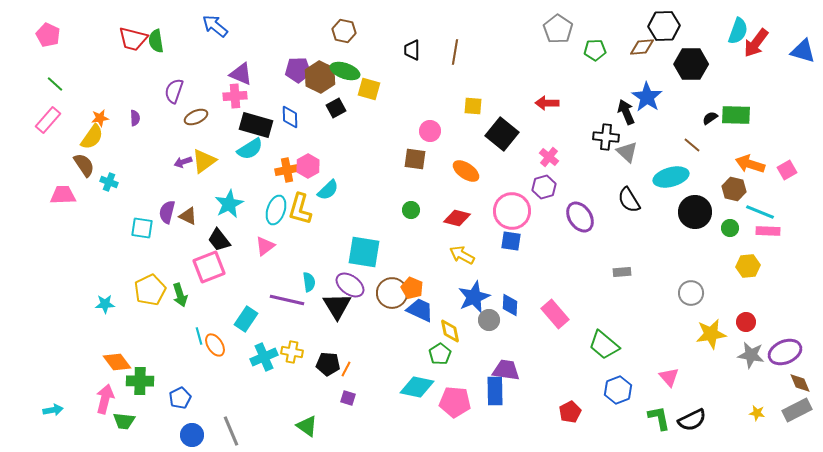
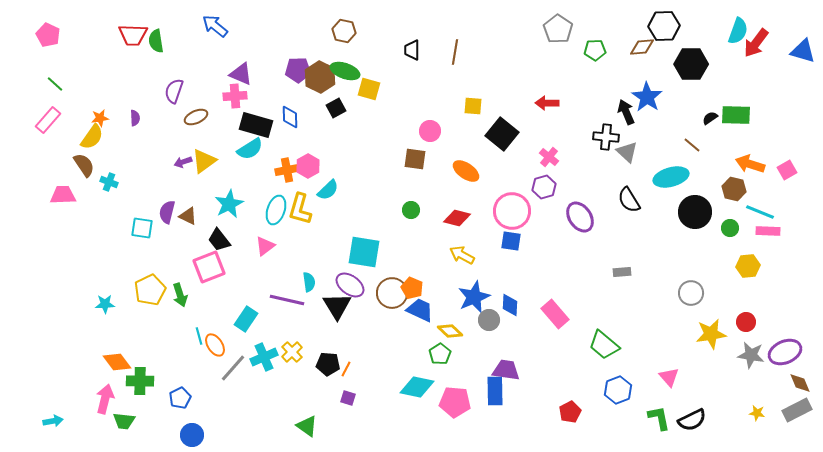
red trapezoid at (133, 39): moved 4 px up; rotated 12 degrees counterclockwise
yellow diamond at (450, 331): rotated 35 degrees counterclockwise
yellow cross at (292, 352): rotated 35 degrees clockwise
cyan arrow at (53, 410): moved 11 px down
gray line at (231, 431): moved 2 px right, 63 px up; rotated 64 degrees clockwise
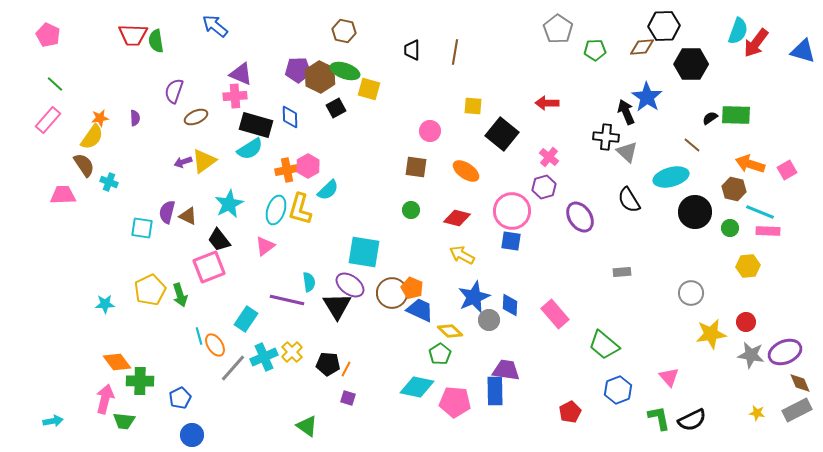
brown square at (415, 159): moved 1 px right, 8 px down
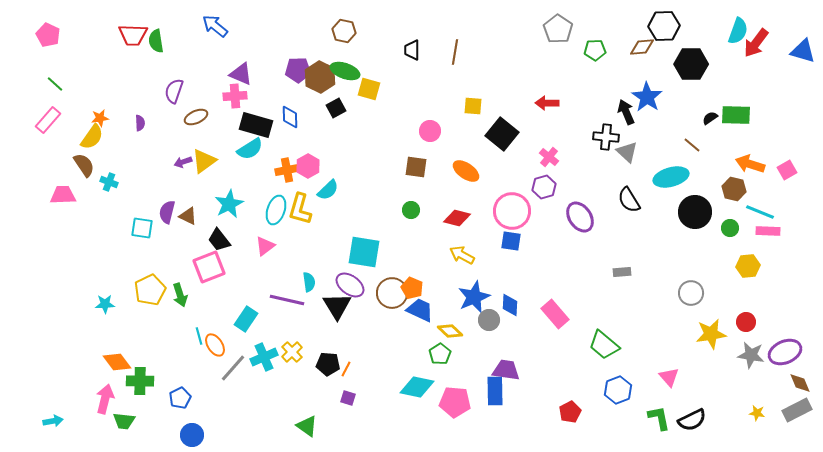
purple semicircle at (135, 118): moved 5 px right, 5 px down
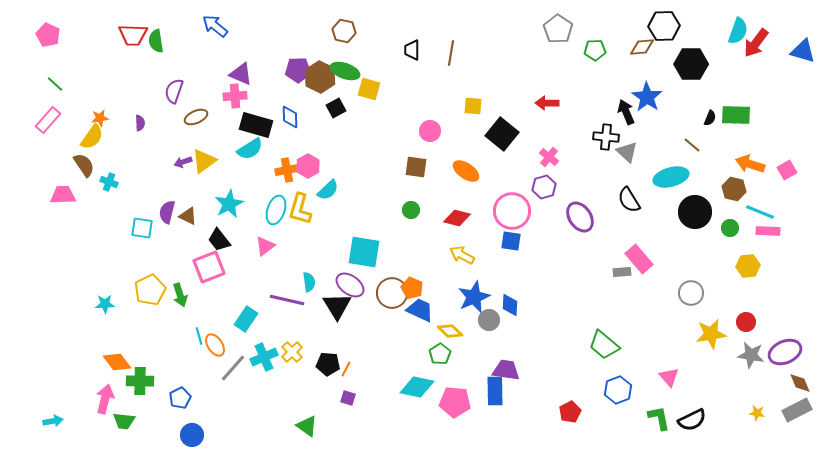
brown line at (455, 52): moved 4 px left, 1 px down
black semicircle at (710, 118): rotated 147 degrees clockwise
pink rectangle at (555, 314): moved 84 px right, 55 px up
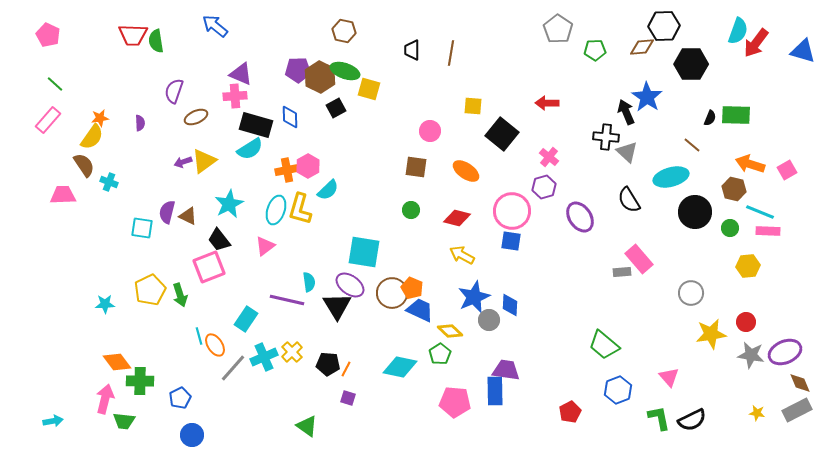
cyan diamond at (417, 387): moved 17 px left, 20 px up
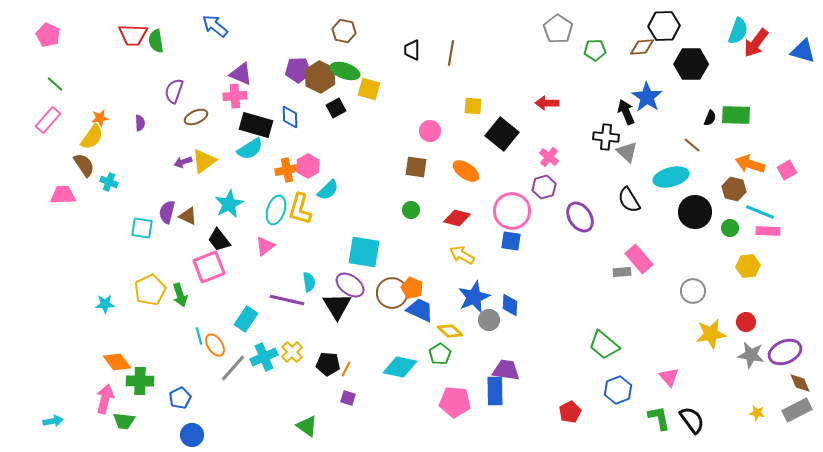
gray circle at (691, 293): moved 2 px right, 2 px up
black semicircle at (692, 420): rotated 100 degrees counterclockwise
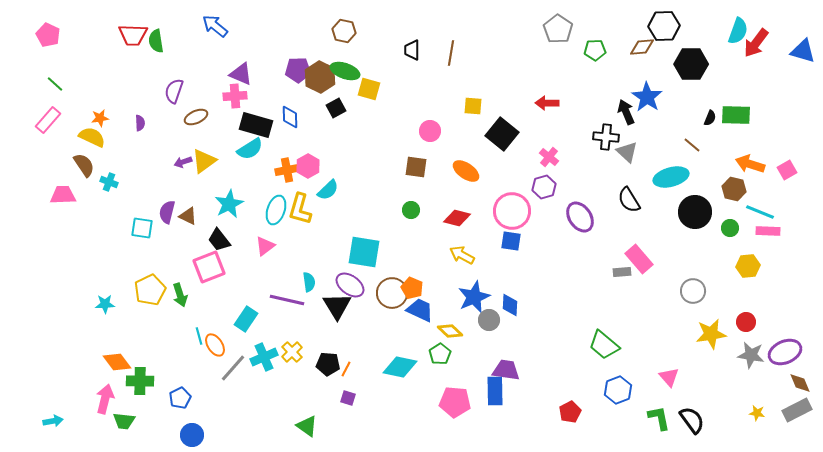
yellow semicircle at (92, 137): rotated 100 degrees counterclockwise
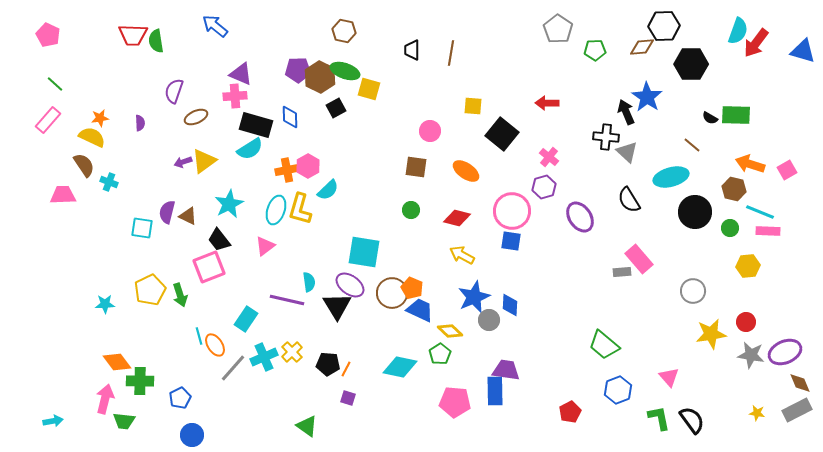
black semicircle at (710, 118): rotated 98 degrees clockwise
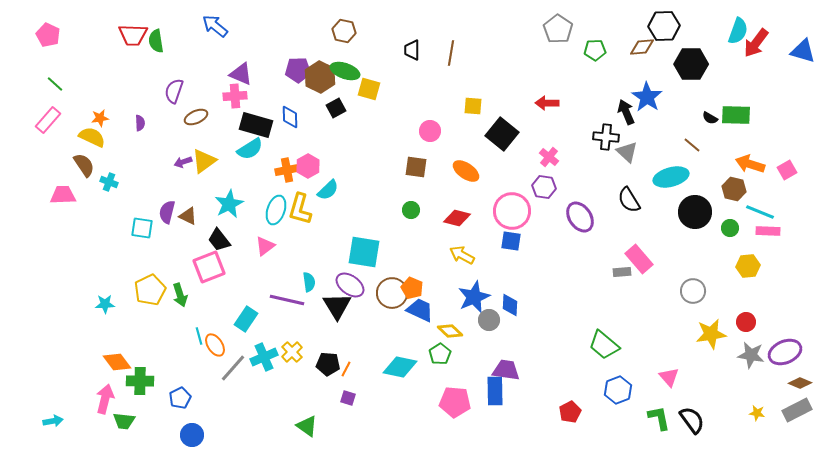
purple hexagon at (544, 187): rotated 25 degrees clockwise
brown diamond at (800, 383): rotated 45 degrees counterclockwise
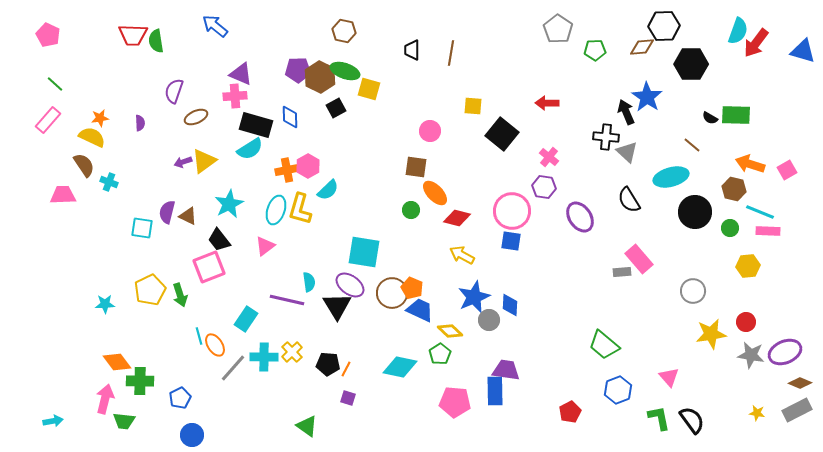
orange ellipse at (466, 171): moved 31 px left, 22 px down; rotated 12 degrees clockwise
cyan cross at (264, 357): rotated 24 degrees clockwise
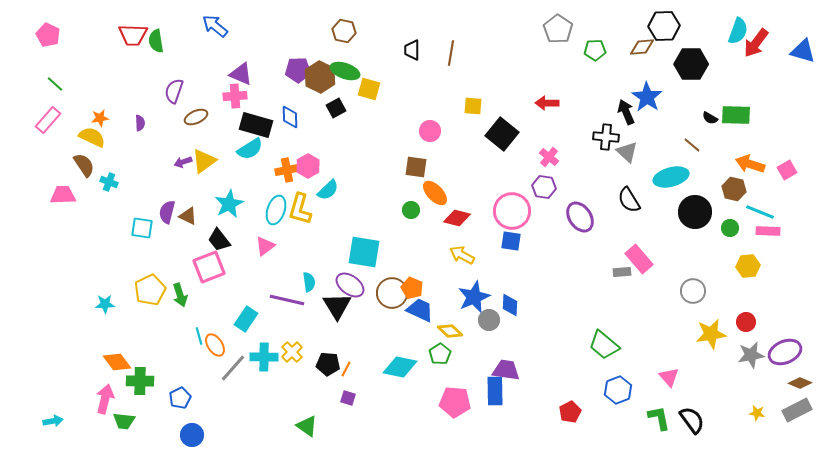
gray star at (751, 355): rotated 20 degrees counterclockwise
